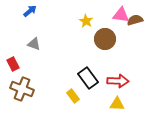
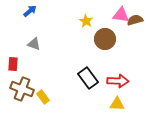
red rectangle: rotated 32 degrees clockwise
yellow rectangle: moved 30 px left, 1 px down
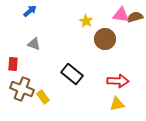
brown semicircle: moved 3 px up
black rectangle: moved 16 px left, 4 px up; rotated 15 degrees counterclockwise
yellow triangle: rotated 14 degrees counterclockwise
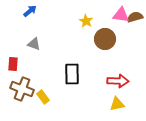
black rectangle: rotated 50 degrees clockwise
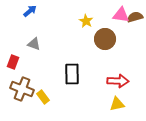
red rectangle: moved 2 px up; rotated 16 degrees clockwise
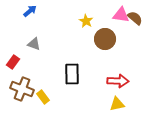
brown semicircle: moved 1 px down; rotated 56 degrees clockwise
red rectangle: rotated 16 degrees clockwise
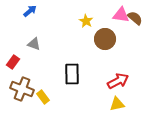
red arrow: rotated 30 degrees counterclockwise
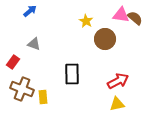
yellow rectangle: rotated 32 degrees clockwise
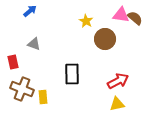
red rectangle: rotated 48 degrees counterclockwise
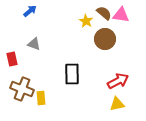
brown semicircle: moved 31 px left, 5 px up
red rectangle: moved 1 px left, 3 px up
yellow rectangle: moved 2 px left, 1 px down
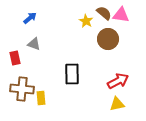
blue arrow: moved 7 px down
brown circle: moved 3 px right
red rectangle: moved 3 px right, 1 px up
brown cross: rotated 15 degrees counterclockwise
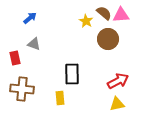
pink triangle: rotated 12 degrees counterclockwise
yellow rectangle: moved 19 px right
